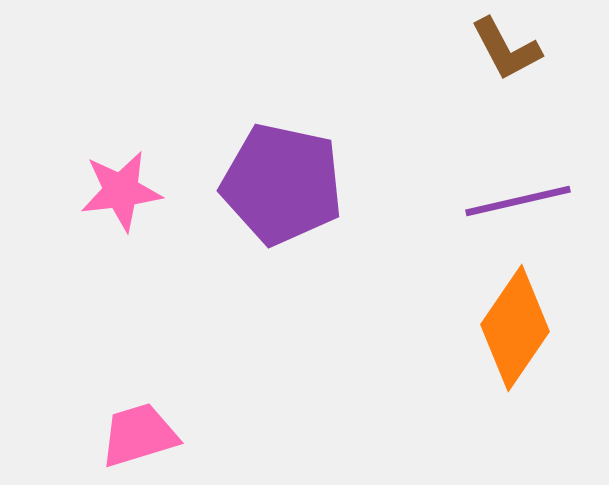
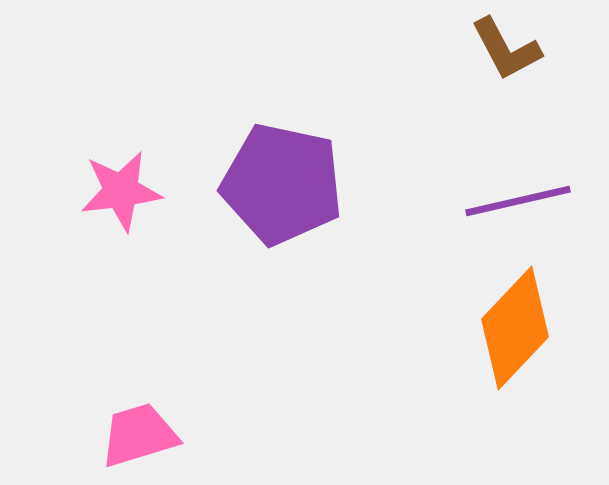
orange diamond: rotated 9 degrees clockwise
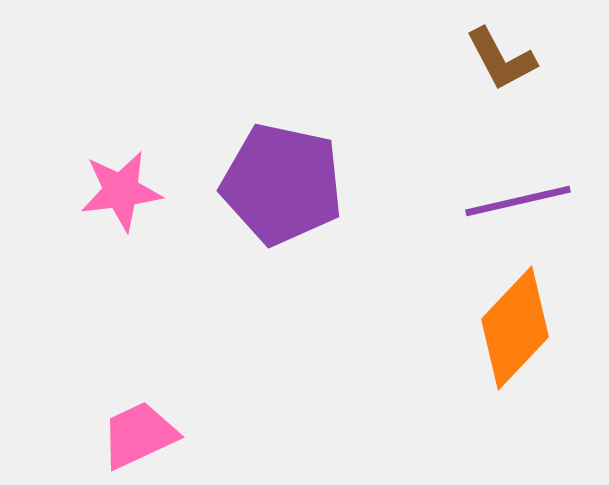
brown L-shape: moved 5 px left, 10 px down
pink trapezoid: rotated 8 degrees counterclockwise
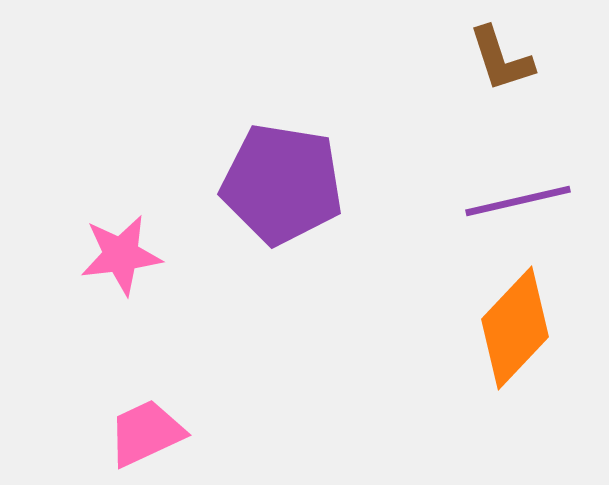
brown L-shape: rotated 10 degrees clockwise
purple pentagon: rotated 3 degrees counterclockwise
pink star: moved 64 px down
pink trapezoid: moved 7 px right, 2 px up
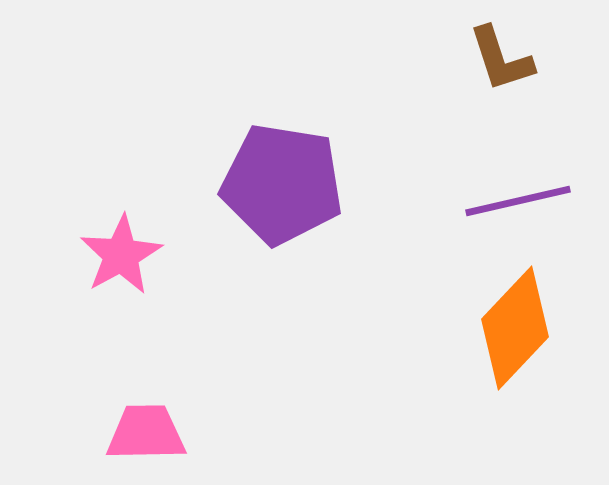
pink star: rotated 22 degrees counterclockwise
pink trapezoid: rotated 24 degrees clockwise
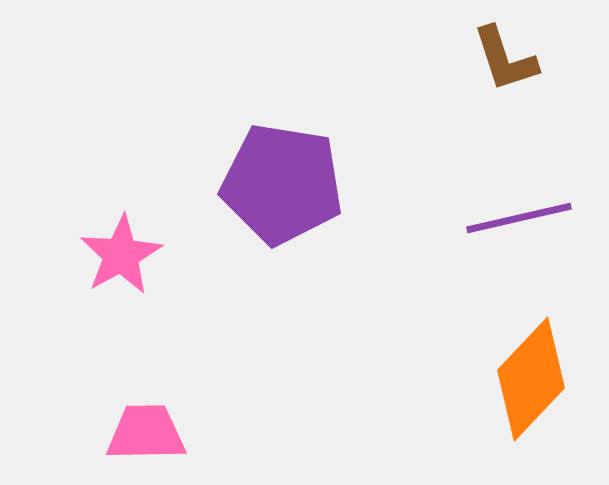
brown L-shape: moved 4 px right
purple line: moved 1 px right, 17 px down
orange diamond: moved 16 px right, 51 px down
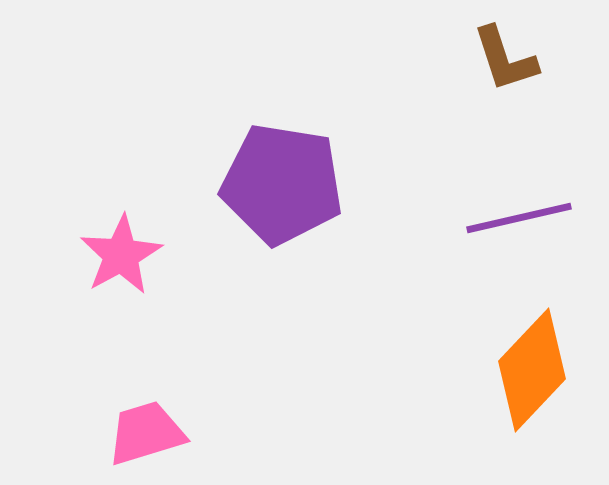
orange diamond: moved 1 px right, 9 px up
pink trapezoid: rotated 16 degrees counterclockwise
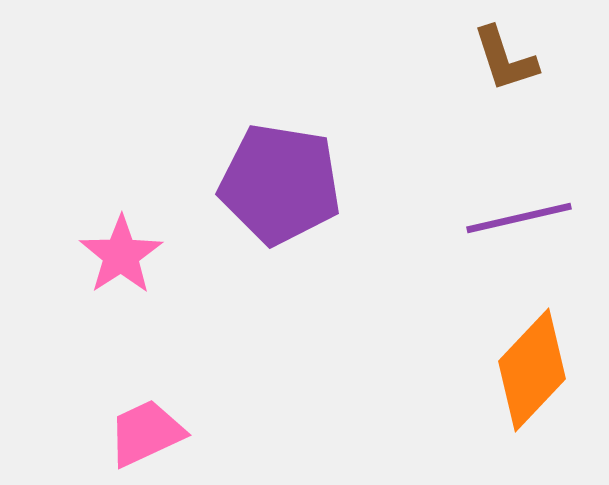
purple pentagon: moved 2 px left
pink star: rotated 4 degrees counterclockwise
pink trapezoid: rotated 8 degrees counterclockwise
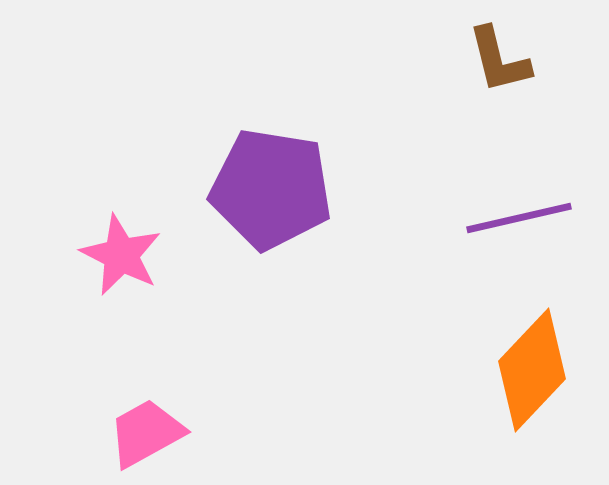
brown L-shape: moved 6 px left, 1 px down; rotated 4 degrees clockwise
purple pentagon: moved 9 px left, 5 px down
pink star: rotated 12 degrees counterclockwise
pink trapezoid: rotated 4 degrees counterclockwise
